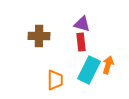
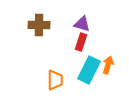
brown cross: moved 11 px up
red rectangle: rotated 24 degrees clockwise
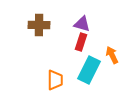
orange arrow: moved 4 px right, 10 px up; rotated 42 degrees counterclockwise
